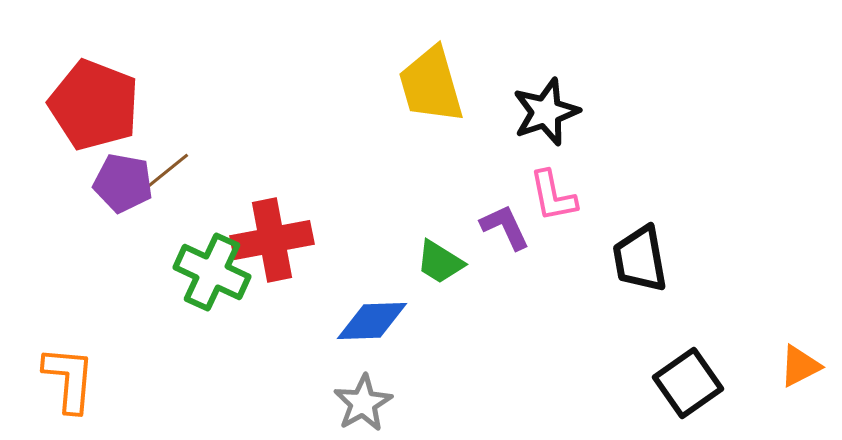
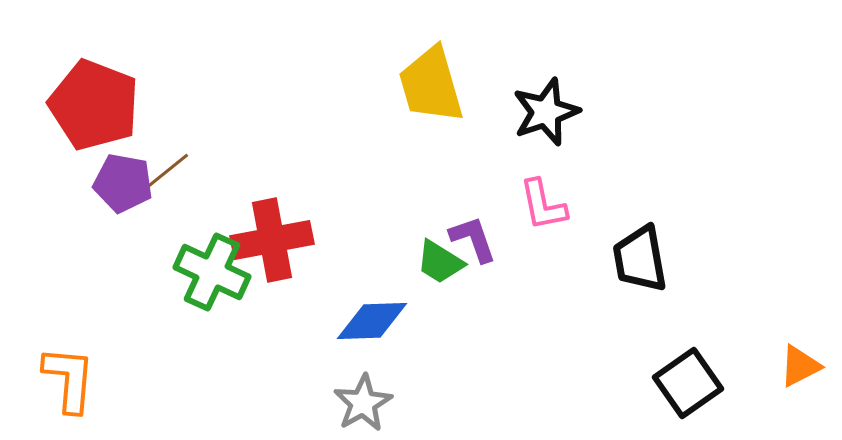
pink L-shape: moved 10 px left, 9 px down
purple L-shape: moved 32 px left, 12 px down; rotated 6 degrees clockwise
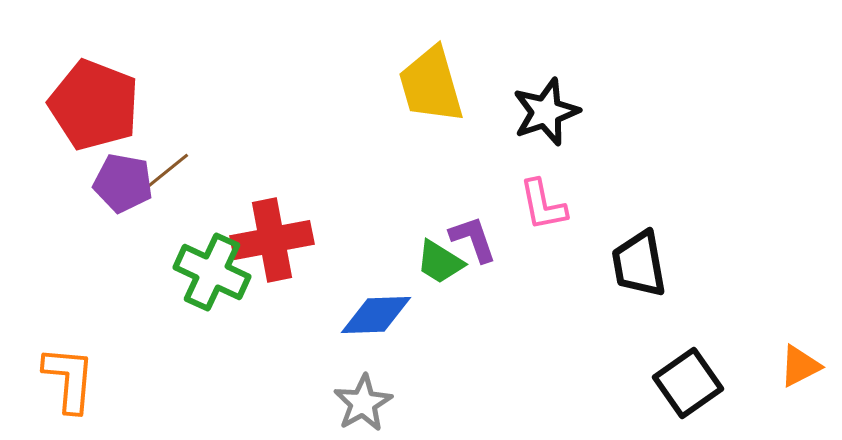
black trapezoid: moved 1 px left, 5 px down
blue diamond: moved 4 px right, 6 px up
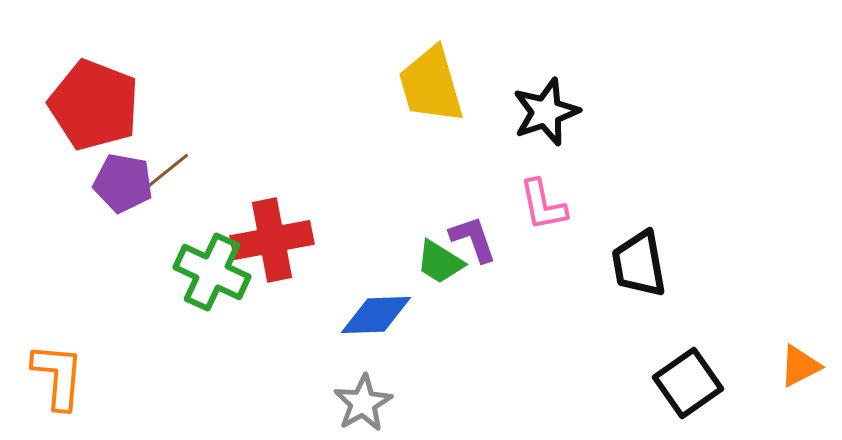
orange L-shape: moved 11 px left, 3 px up
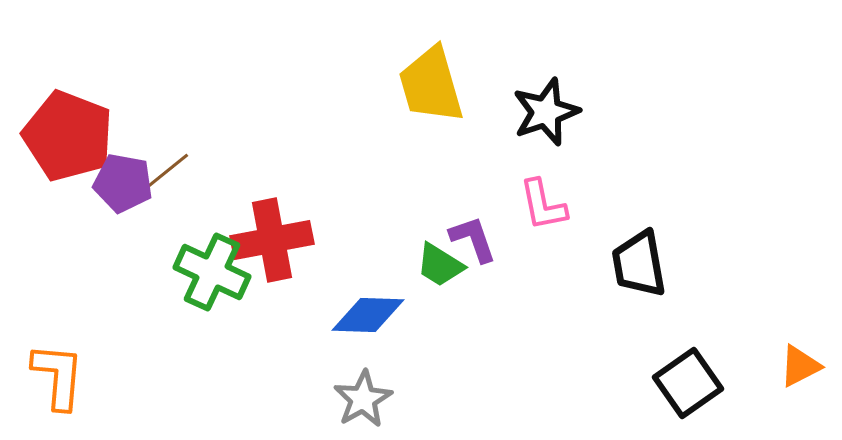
red pentagon: moved 26 px left, 31 px down
green trapezoid: moved 3 px down
blue diamond: moved 8 px left; rotated 4 degrees clockwise
gray star: moved 4 px up
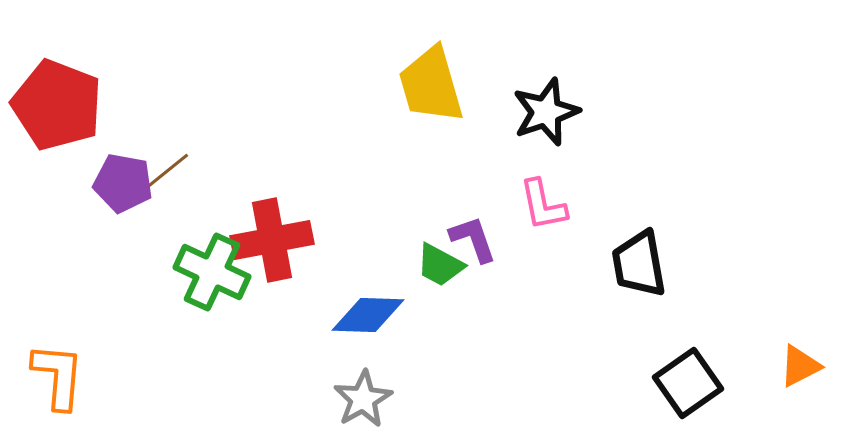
red pentagon: moved 11 px left, 31 px up
green trapezoid: rotated 4 degrees counterclockwise
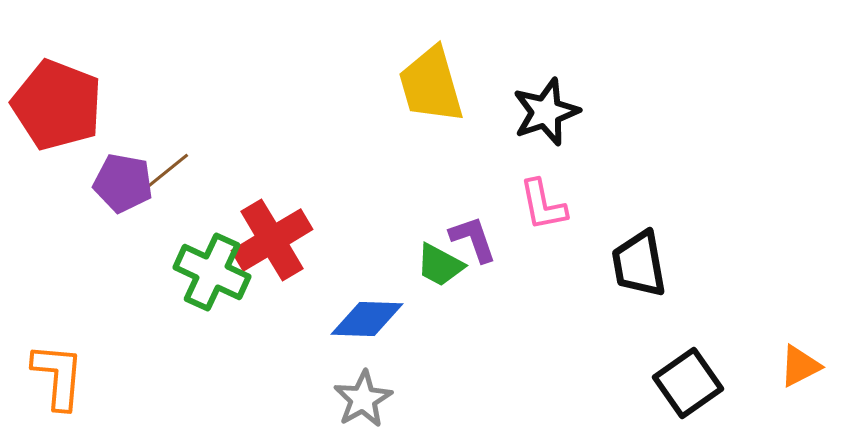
red cross: rotated 20 degrees counterclockwise
blue diamond: moved 1 px left, 4 px down
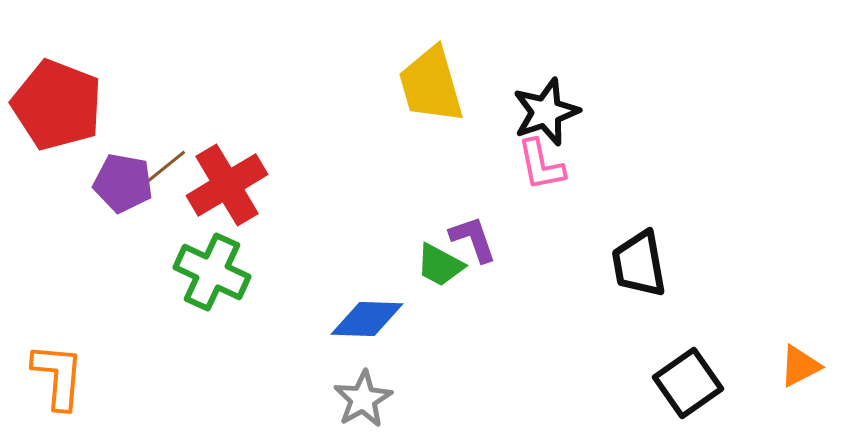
brown line: moved 3 px left, 3 px up
pink L-shape: moved 2 px left, 40 px up
red cross: moved 45 px left, 55 px up
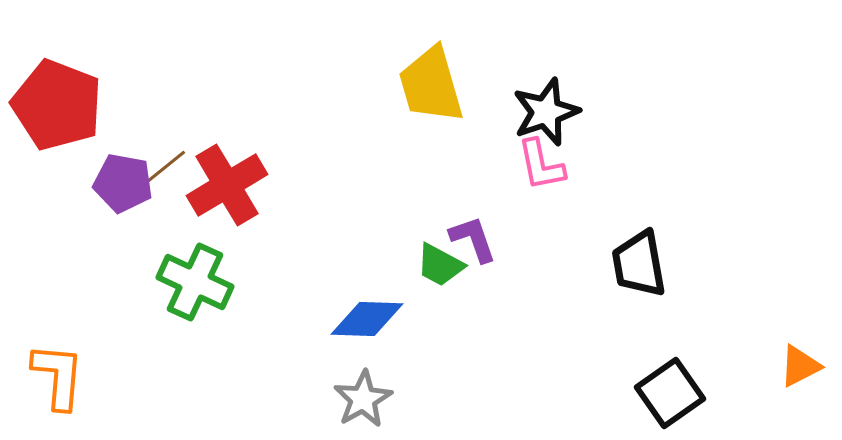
green cross: moved 17 px left, 10 px down
black square: moved 18 px left, 10 px down
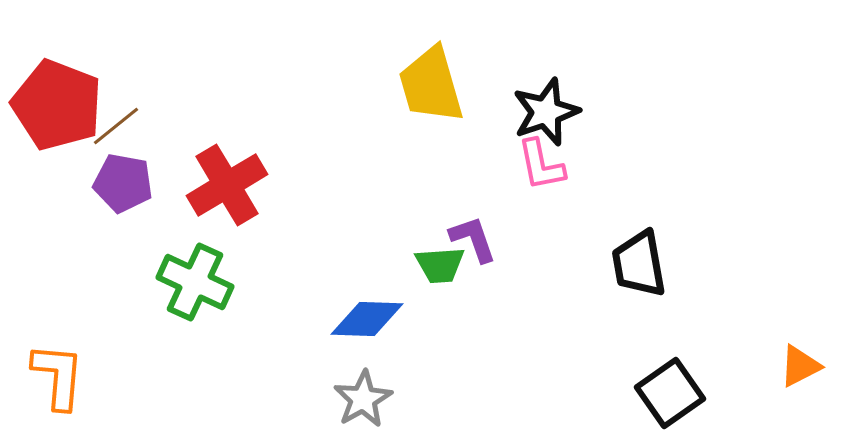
brown line: moved 47 px left, 43 px up
green trapezoid: rotated 32 degrees counterclockwise
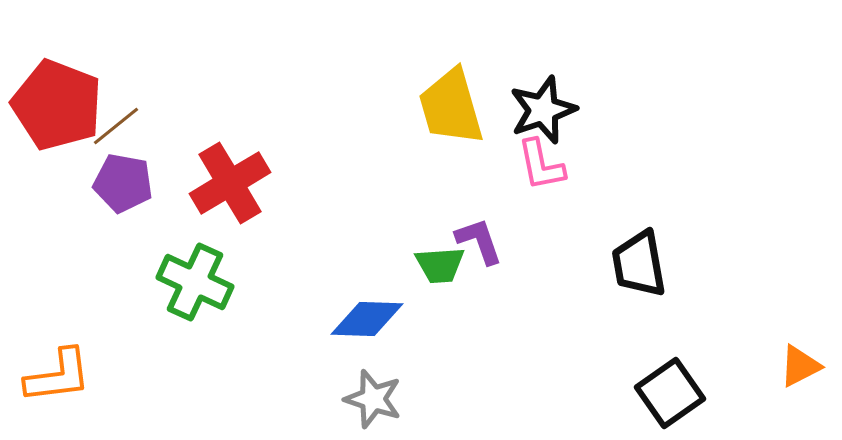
yellow trapezoid: moved 20 px right, 22 px down
black star: moved 3 px left, 2 px up
red cross: moved 3 px right, 2 px up
purple L-shape: moved 6 px right, 2 px down
orange L-shape: rotated 78 degrees clockwise
gray star: moved 10 px right; rotated 24 degrees counterclockwise
